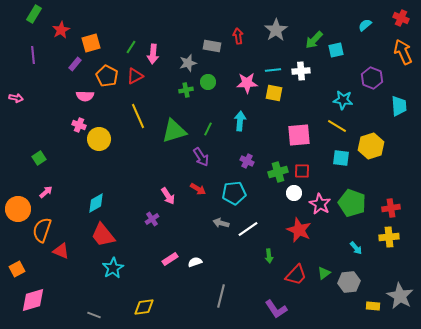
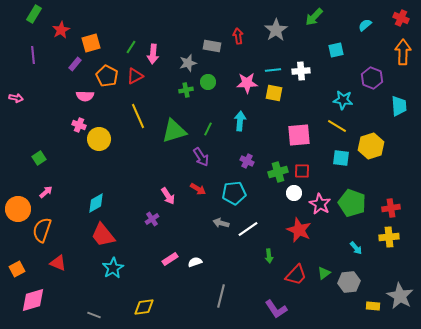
green arrow at (314, 40): moved 23 px up
orange arrow at (403, 52): rotated 25 degrees clockwise
red triangle at (61, 251): moved 3 px left, 12 px down
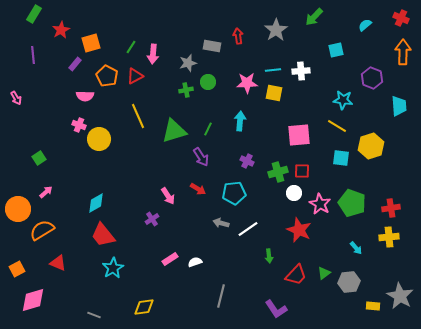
pink arrow at (16, 98): rotated 48 degrees clockwise
orange semicircle at (42, 230): rotated 40 degrees clockwise
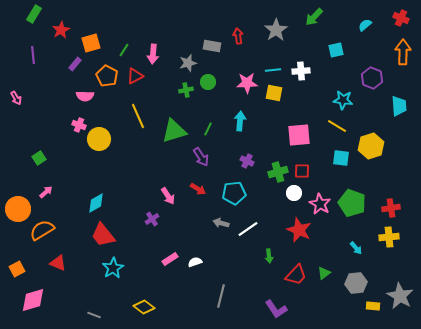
green line at (131, 47): moved 7 px left, 3 px down
gray hexagon at (349, 282): moved 7 px right, 1 px down
yellow diamond at (144, 307): rotated 45 degrees clockwise
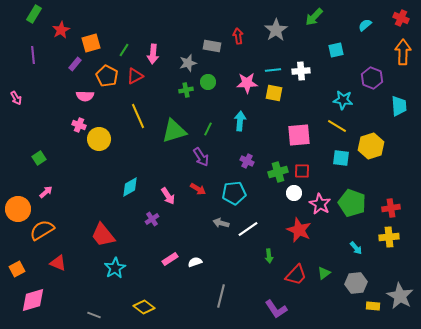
cyan diamond at (96, 203): moved 34 px right, 16 px up
cyan star at (113, 268): moved 2 px right
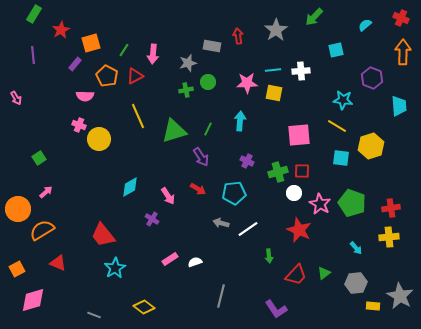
purple cross at (152, 219): rotated 24 degrees counterclockwise
